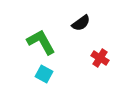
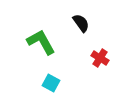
black semicircle: rotated 90 degrees counterclockwise
cyan square: moved 7 px right, 9 px down
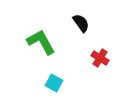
cyan square: moved 3 px right
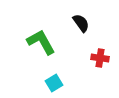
red cross: rotated 24 degrees counterclockwise
cyan square: rotated 30 degrees clockwise
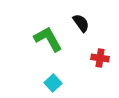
green L-shape: moved 7 px right, 3 px up
cyan square: moved 1 px left; rotated 12 degrees counterclockwise
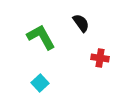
green L-shape: moved 7 px left, 2 px up
cyan square: moved 13 px left
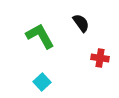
green L-shape: moved 1 px left, 1 px up
cyan square: moved 2 px right, 1 px up
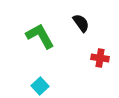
cyan square: moved 2 px left, 4 px down
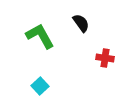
red cross: moved 5 px right
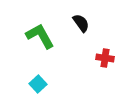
cyan square: moved 2 px left, 2 px up
